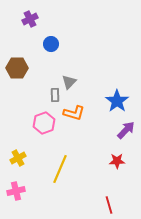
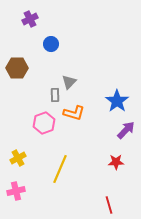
red star: moved 1 px left, 1 px down
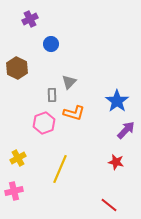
brown hexagon: rotated 25 degrees clockwise
gray rectangle: moved 3 px left
red star: rotated 14 degrees clockwise
pink cross: moved 2 px left
red line: rotated 36 degrees counterclockwise
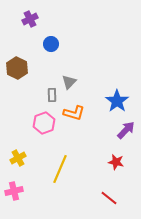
red line: moved 7 px up
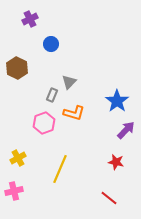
gray rectangle: rotated 24 degrees clockwise
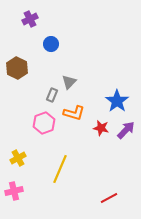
red star: moved 15 px left, 34 px up
red line: rotated 66 degrees counterclockwise
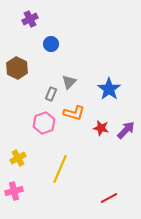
gray rectangle: moved 1 px left, 1 px up
blue star: moved 8 px left, 12 px up
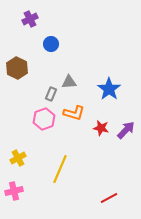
gray triangle: rotated 42 degrees clockwise
pink hexagon: moved 4 px up
